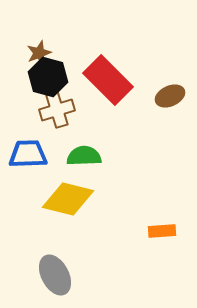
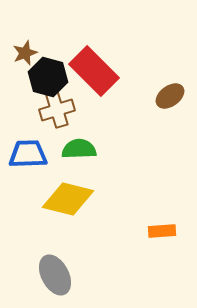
brown star: moved 14 px left
red rectangle: moved 14 px left, 9 px up
brown ellipse: rotated 12 degrees counterclockwise
green semicircle: moved 5 px left, 7 px up
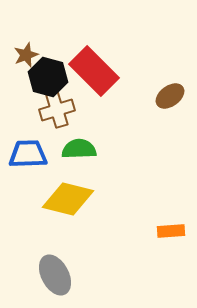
brown star: moved 1 px right, 2 px down
orange rectangle: moved 9 px right
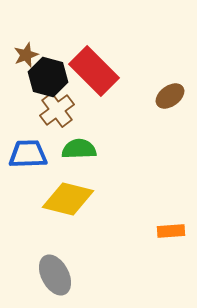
brown cross: rotated 20 degrees counterclockwise
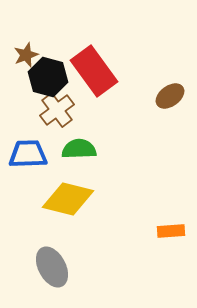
red rectangle: rotated 9 degrees clockwise
gray ellipse: moved 3 px left, 8 px up
